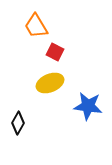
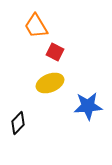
blue star: rotated 12 degrees counterclockwise
black diamond: rotated 15 degrees clockwise
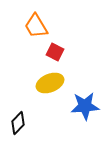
blue star: moved 3 px left
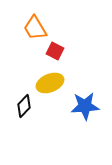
orange trapezoid: moved 1 px left, 2 px down
red square: moved 1 px up
black diamond: moved 6 px right, 17 px up
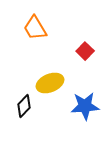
red square: moved 30 px right; rotated 18 degrees clockwise
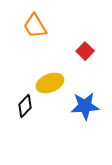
orange trapezoid: moved 2 px up
black diamond: moved 1 px right
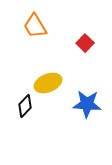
red square: moved 8 px up
yellow ellipse: moved 2 px left
blue star: moved 2 px right, 2 px up; rotated 8 degrees clockwise
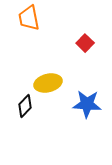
orange trapezoid: moved 6 px left, 8 px up; rotated 20 degrees clockwise
yellow ellipse: rotated 8 degrees clockwise
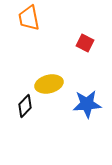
red square: rotated 18 degrees counterclockwise
yellow ellipse: moved 1 px right, 1 px down
blue star: rotated 8 degrees counterclockwise
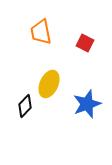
orange trapezoid: moved 12 px right, 14 px down
yellow ellipse: rotated 52 degrees counterclockwise
blue star: rotated 16 degrees counterclockwise
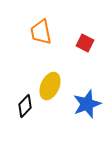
yellow ellipse: moved 1 px right, 2 px down
